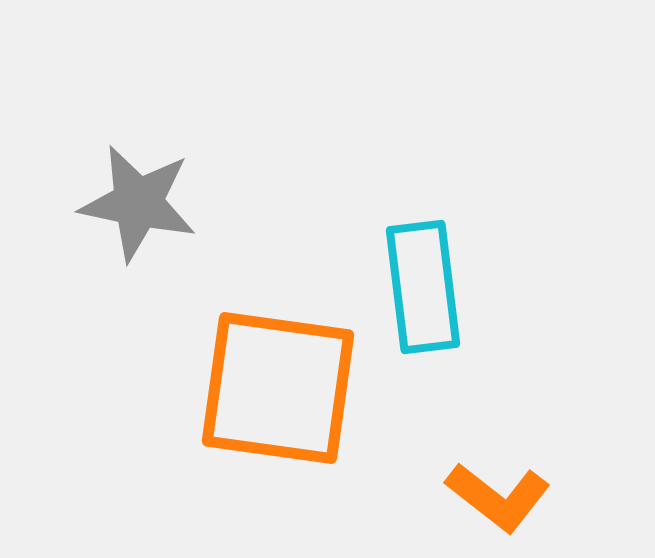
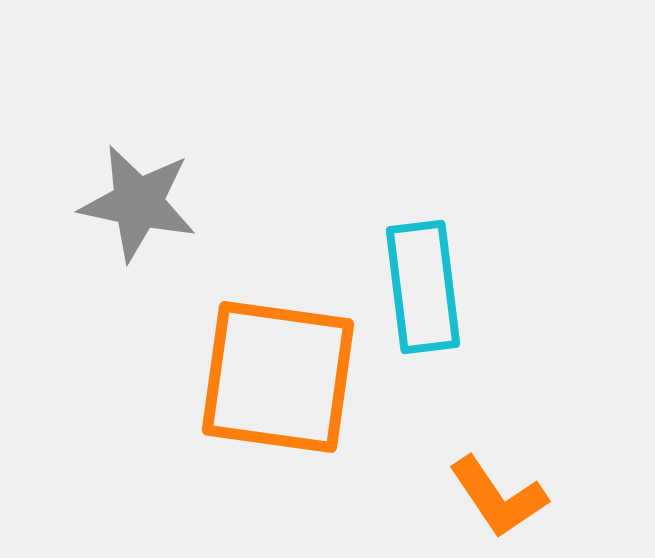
orange square: moved 11 px up
orange L-shape: rotated 18 degrees clockwise
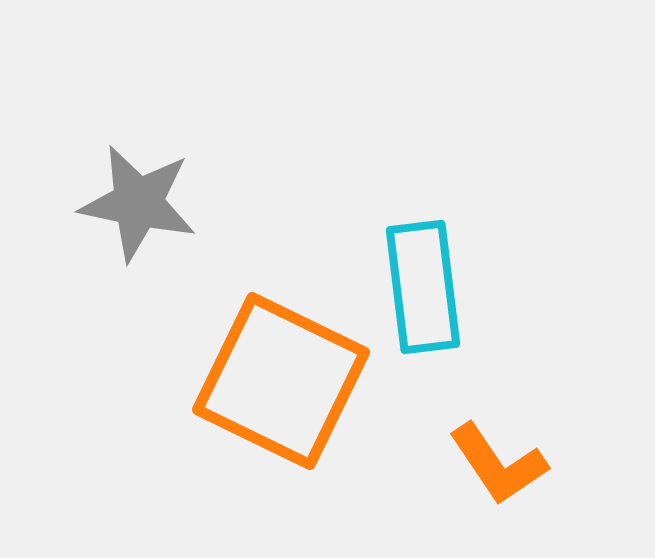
orange square: moved 3 px right, 4 px down; rotated 18 degrees clockwise
orange L-shape: moved 33 px up
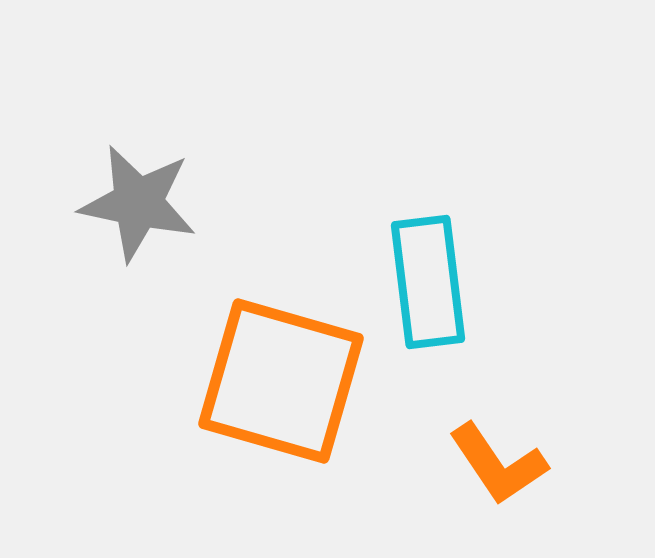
cyan rectangle: moved 5 px right, 5 px up
orange square: rotated 10 degrees counterclockwise
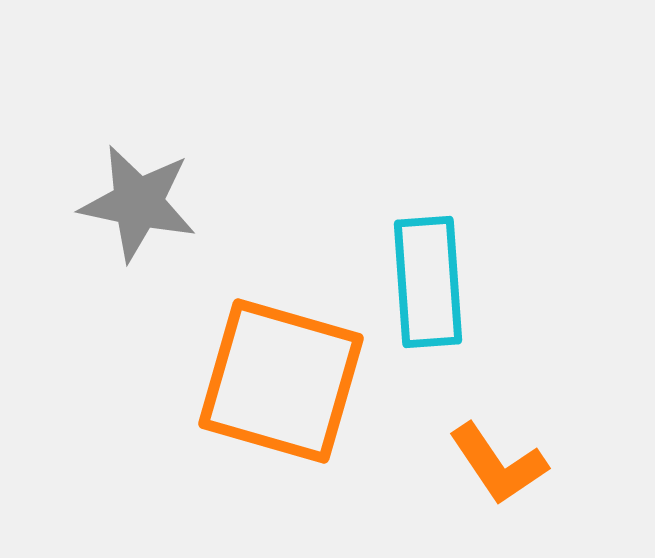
cyan rectangle: rotated 3 degrees clockwise
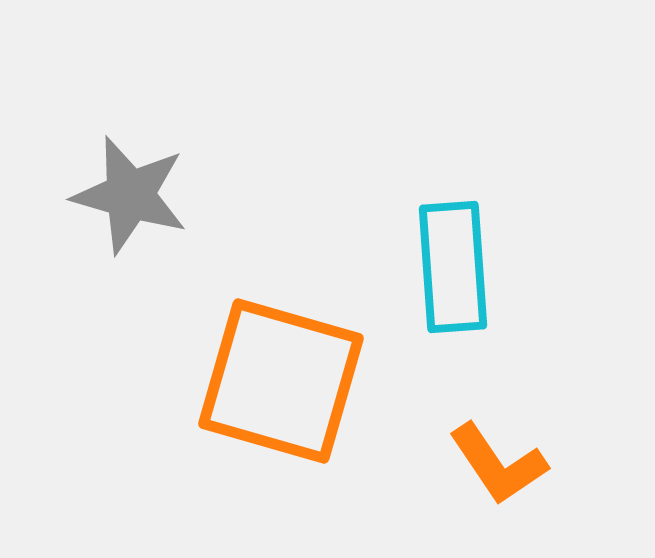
gray star: moved 8 px left, 8 px up; rotated 4 degrees clockwise
cyan rectangle: moved 25 px right, 15 px up
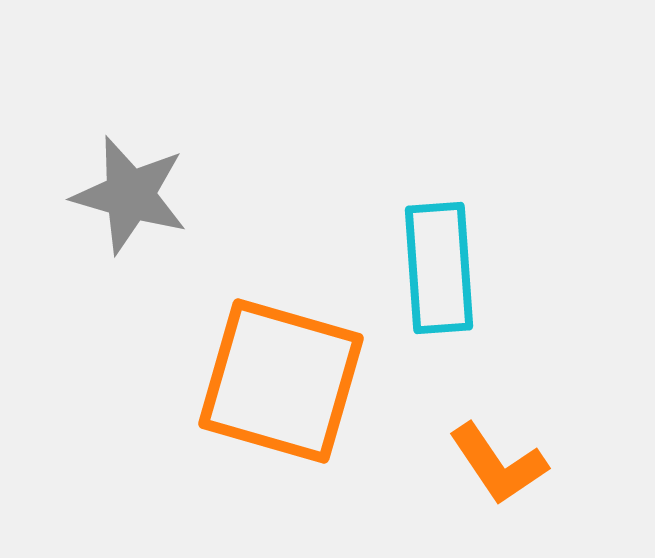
cyan rectangle: moved 14 px left, 1 px down
